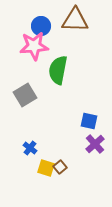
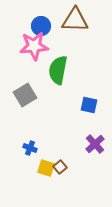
blue square: moved 16 px up
blue cross: rotated 16 degrees counterclockwise
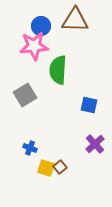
green semicircle: rotated 8 degrees counterclockwise
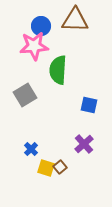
purple cross: moved 11 px left
blue cross: moved 1 px right, 1 px down; rotated 24 degrees clockwise
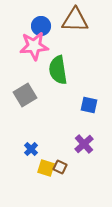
green semicircle: rotated 12 degrees counterclockwise
brown square: rotated 24 degrees counterclockwise
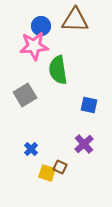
yellow square: moved 1 px right, 5 px down
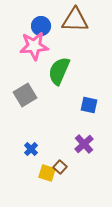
green semicircle: moved 1 px right, 1 px down; rotated 32 degrees clockwise
brown square: rotated 16 degrees clockwise
